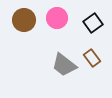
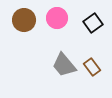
brown rectangle: moved 9 px down
gray trapezoid: rotated 12 degrees clockwise
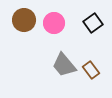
pink circle: moved 3 px left, 5 px down
brown rectangle: moved 1 px left, 3 px down
